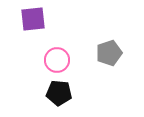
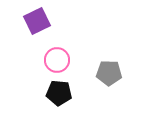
purple square: moved 4 px right, 2 px down; rotated 20 degrees counterclockwise
gray pentagon: moved 20 px down; rotated 20 degrees clockwise
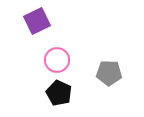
black pentagon: rotated 20 degrees clockwise
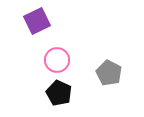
gray pentagon: rotated 25 degrees clockwise
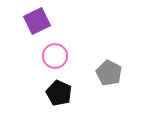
pink circle: moved 2 px left, 4 px up
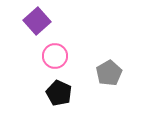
purple square: rotated 16 degrees counterclockwise
gray pentagon: rotated 15 degrees clockwise
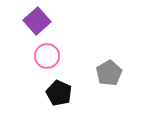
pink circle: moved 8 px left
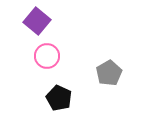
purple square: rotated 8 degrees counterclockwise
black pentagon: moved 5 px down
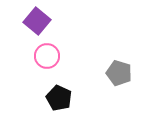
gray pentagon: moved 10 px right; rotated 25 degrees counterclockwise
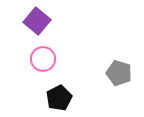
pink circle: moved 4 px left, 3 px down
black pentagon: rotated 20 degrees clockwise
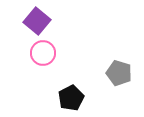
pink circle: moved 6 px up
black pentagon: moved 12 px right
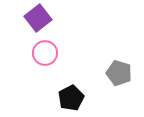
purple square: moved 1 px right, 3 px up; rotated 12 degrees clockwise
pink circle: moved 2 px right
